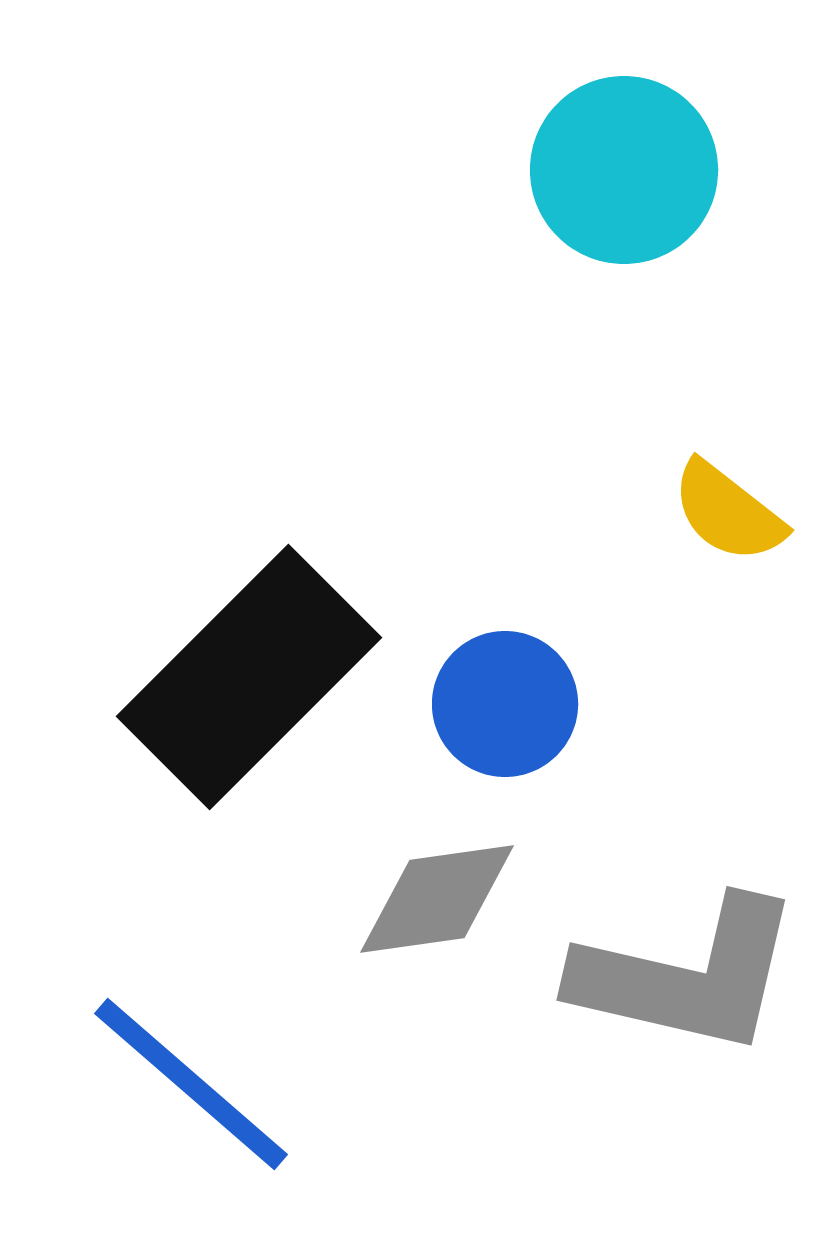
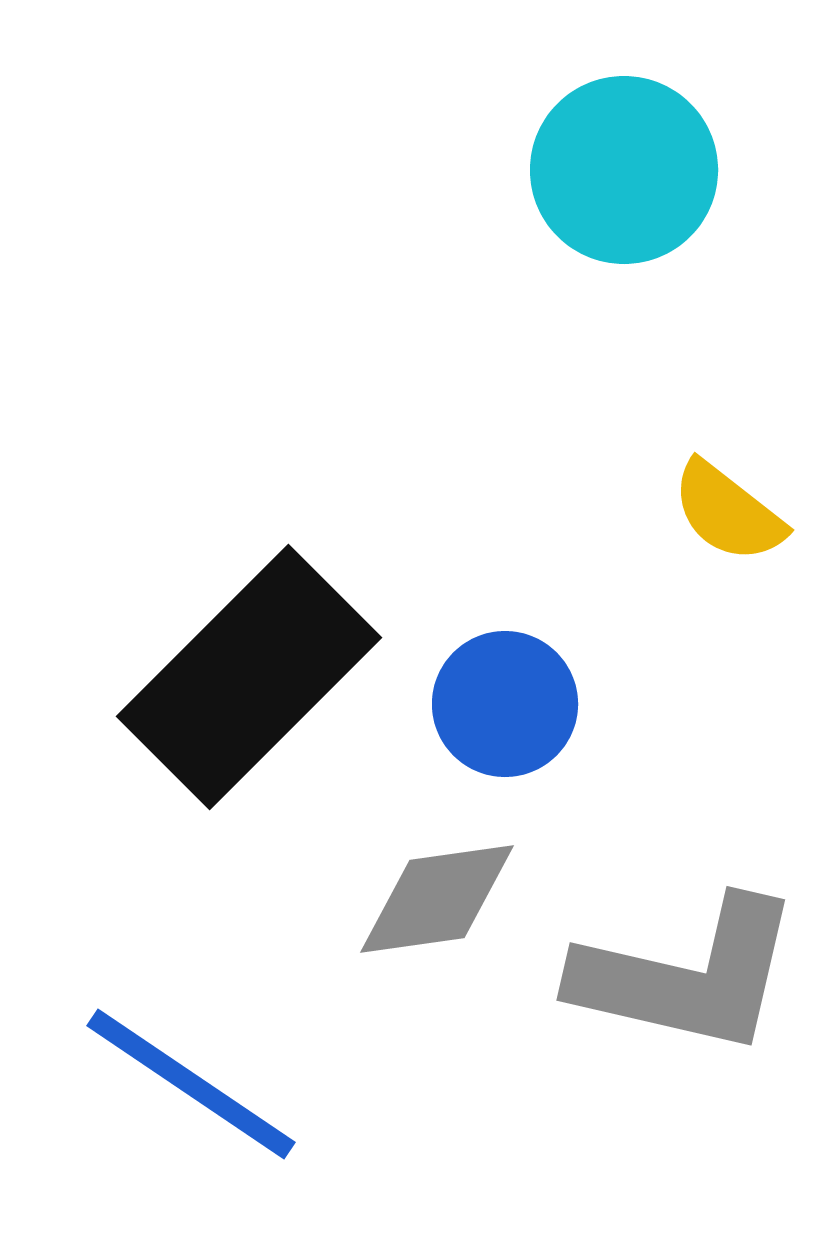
blue line: rotated 7 degrees counterclockwise
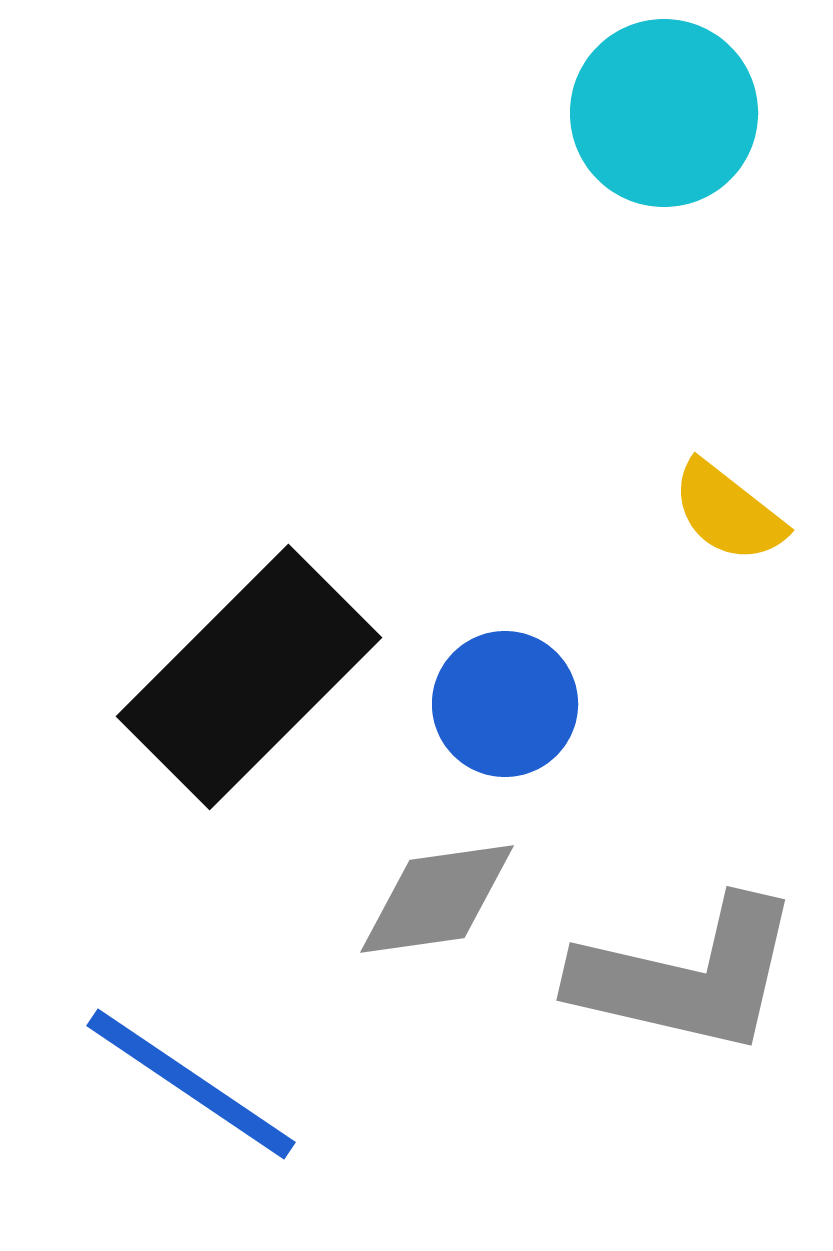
cyan circle: moved 40 px right, 57 px up
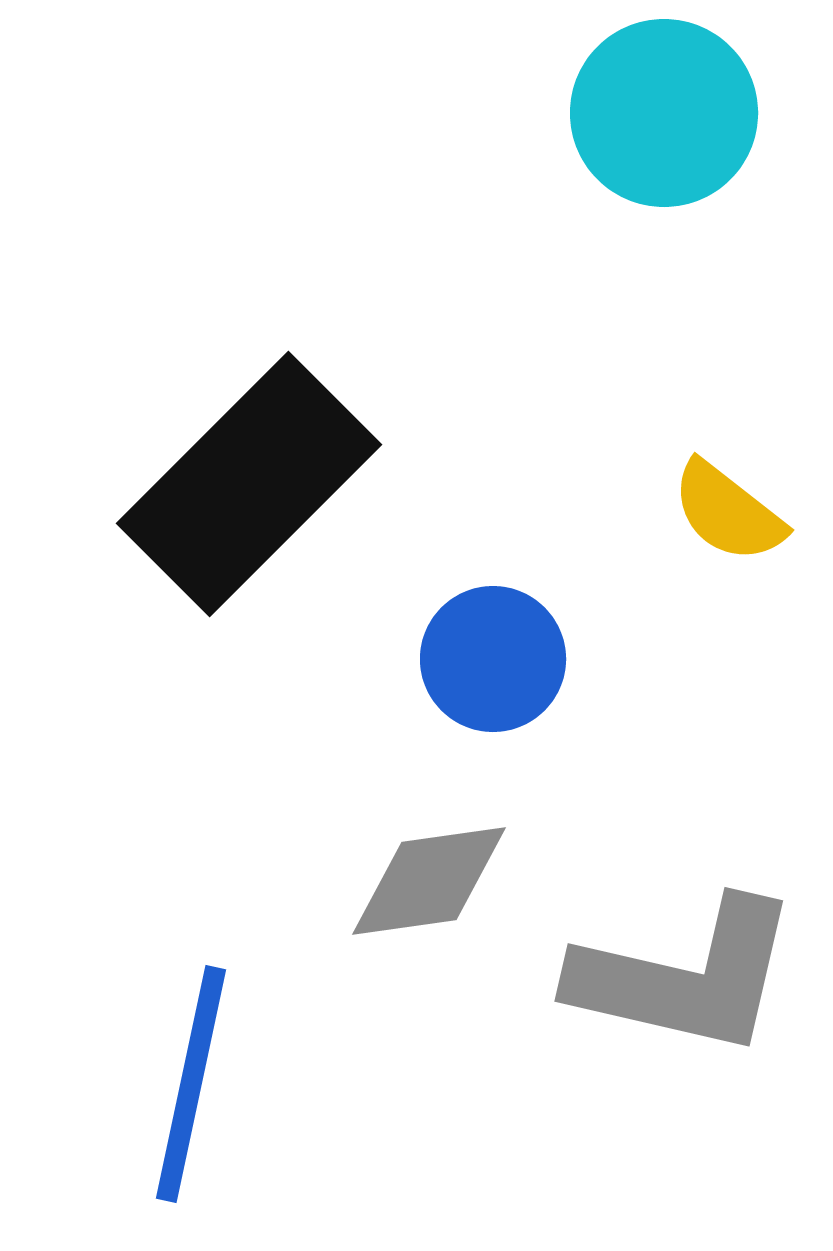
black rectangle: moved 193 px up
blue circle: moved 12 px left, 45 px up
gray diamond: moved 8 px left, 18 px up
gray L-shape: moved 2 px left, 1 px down
blue line: rotated 68 degrees clockwise
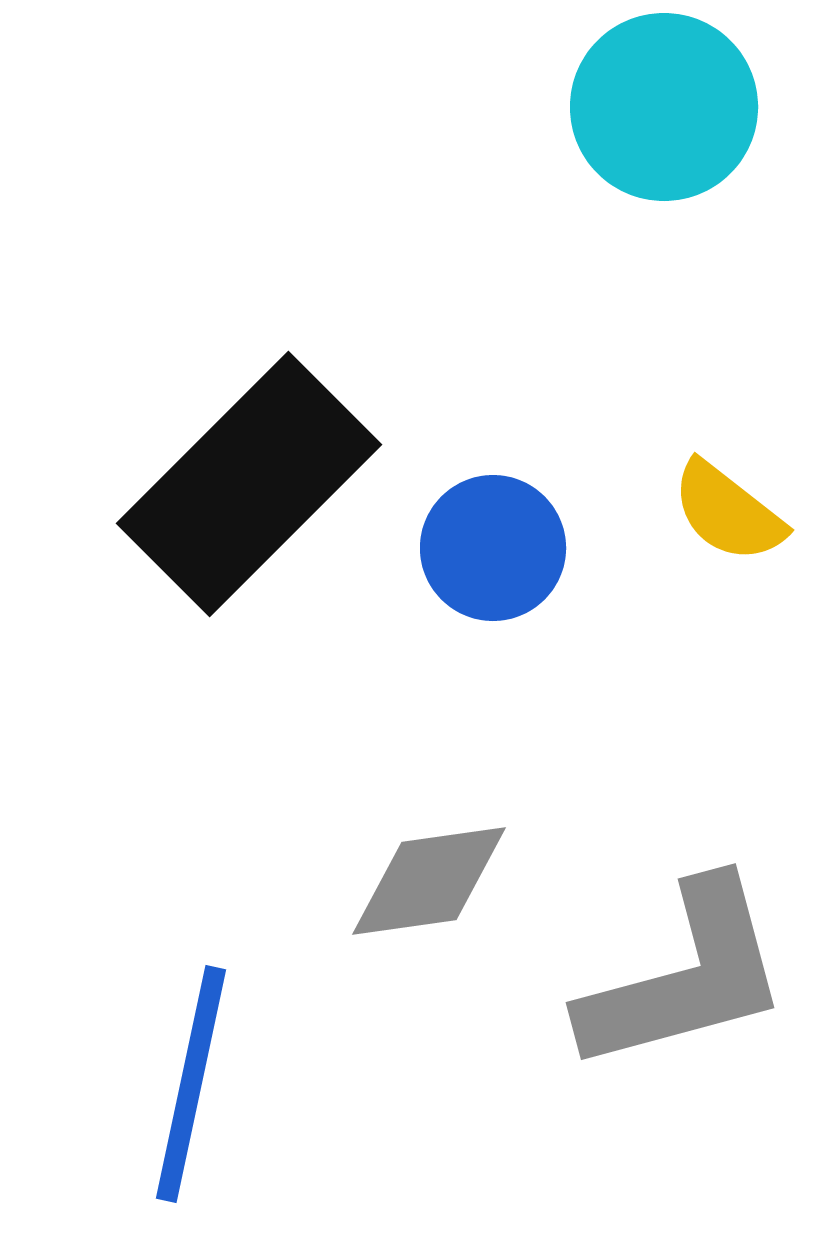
cyan circle: moved 6 px up
blue circle: moved 111 px up
gray L-shape: rotated 28 degrees counterclockwise
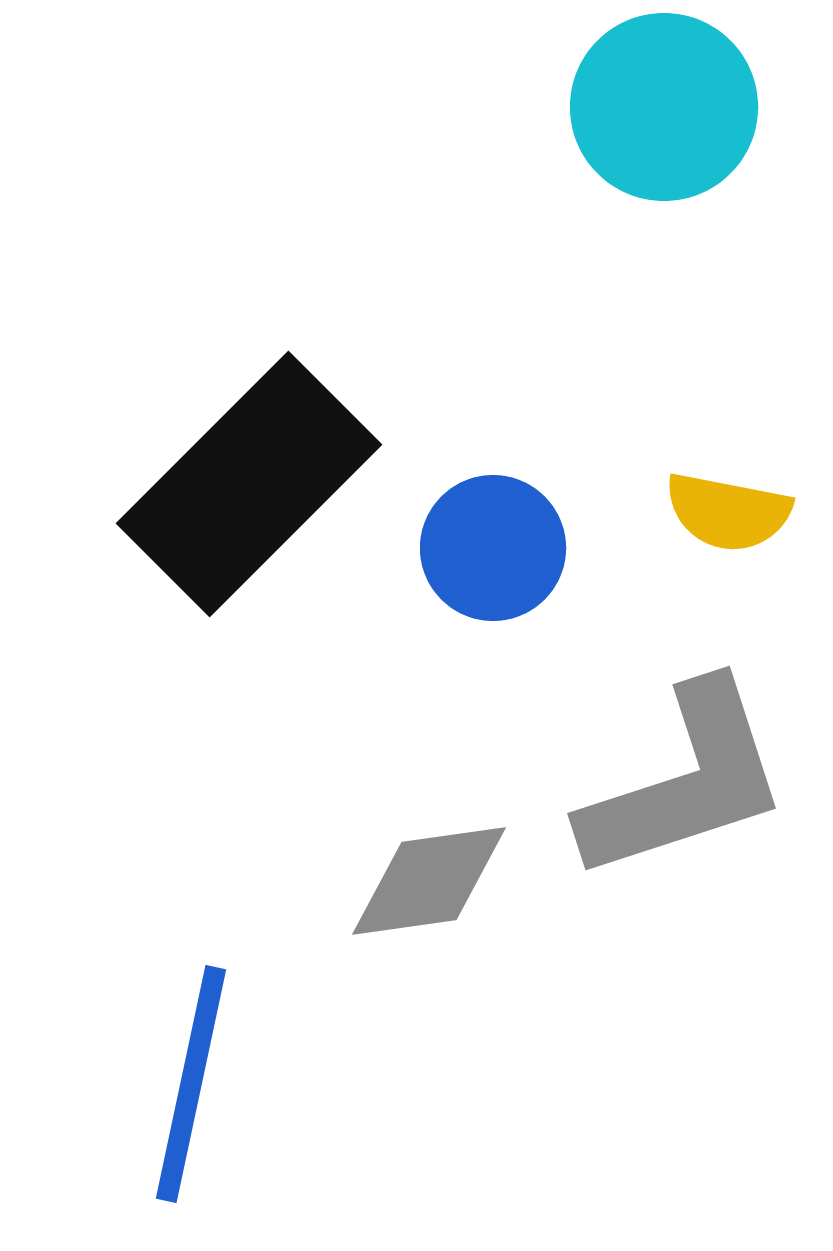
yellow semicircle: rotated 27 degrees counterclockwise
gray L-shape: moved 195 px up; rotated 3 degrees counterclockwise
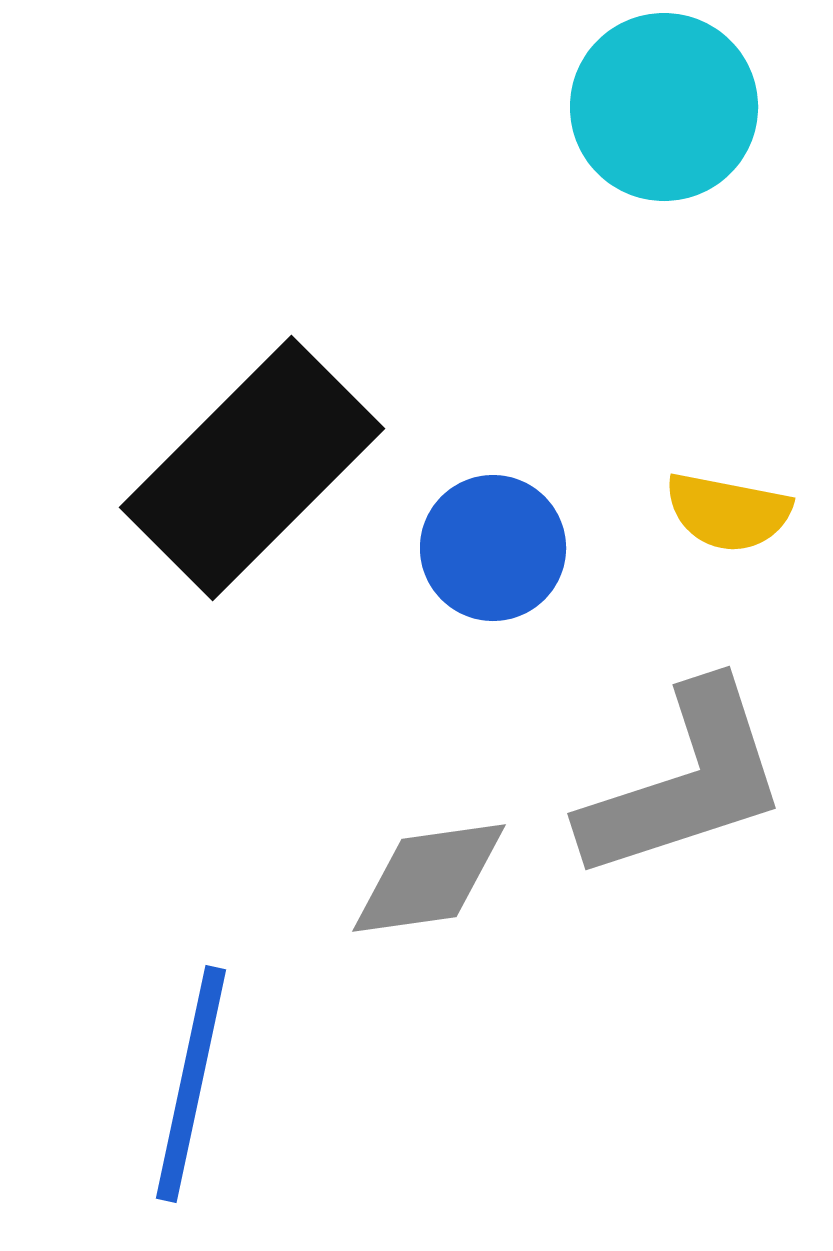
black rectangle: moved 3 px right, 16 px up
gray diamond: moved 3 px up
